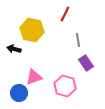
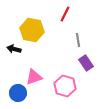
blue circle: moved 1 px left
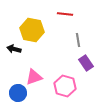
red line: rotated 70 degrees clockwise
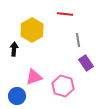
yellow hexagon: rotated 20 degrees clockwise
black arrow: rotated 80 degrees clockwise
pink hexagon: moved 2 px left
blue circle: moved 1 px left, 3 px down
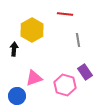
purple rectangle: moved 1 px left, 9 px down
pink triangle: moved 1 px down
pink hexagon: moved 2 px right, 1 px up
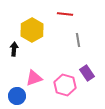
purple rectangle: moved 2 px right, 1 px down
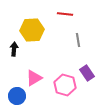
yellow hexagon: rotated 25 degrees clockwise
pink triangle: rotated 12 degrees counterclockwise
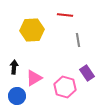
red line: moved 1 px down
black arrow: moved 18 px down
pink hexagon: moved 2 px down
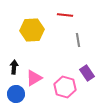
blue circle: moved 1 px left, 2 px up
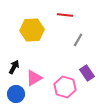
gray line: rotated 40 degrees clockwise
black arrow: rotated 24 degrees clockwise
